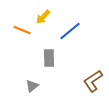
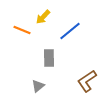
brown L-shape: moved 6 px left
gray triangle: moved 6 px right
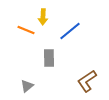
yellow arrow: rotated 42 degrees counterclockwise
orange line: moved 4 px right
gray triangle: moved 11 px left
